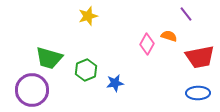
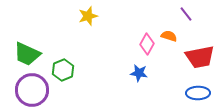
green trapezoid: moved 22 px left, 4 px up; rotated 8 degrees clockwise
green hexagon: moved 23 px left
blue star: moved 24 px right, 10 px up; rotated 18 degrees clockwise
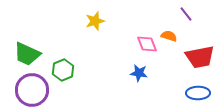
yellow star: moved 7 px right, 5 px down
pink diamond: rotated 50 degrees counterclockwise
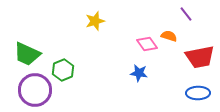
pink diamond: rotated 15 degrees counterclockwise
purple circle: moved 3 px right
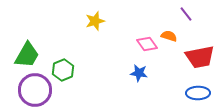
green trapezoid: moved 1 px down; rotated 84 degrees counterclockwise
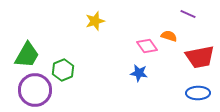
purple line: moved 2 px right; rotated 28 degrees counterclockwise
pink diamond: moved 2 px down
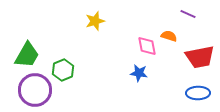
pink diamond: rotated 25 degrees clockwise
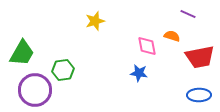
orange semicircle: moved 3 px right
green trapezoid: moved 5 px left, 2 px up
green hexagon: rotated 15 degrees clockwise
blue ellipse: moved 1 px right, 2 px down
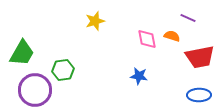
purple line: moved 4 px down
pink diamond: moved 7 px up
blue star: moved 3 px down
